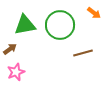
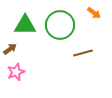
green triangle: rotated 10 degrees clockwise
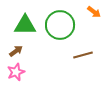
orange arrow: moved 1 px up
brown arrow: moved 6 px right, 2 px down
brown line: moved 2 px down
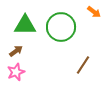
green circle: moved 1 px right, 2 px down
brown line: moved 10 px down; rotated 42 degrees counterclockwise
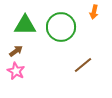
orange arrow: rotated 64 degrees clockwise
brown line: rotated 18 degrees clockwise
pink star: moved 1 px up; rotated 24 degrees counterclockwise
